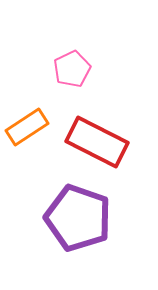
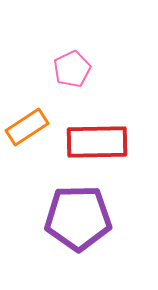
red rectangle: rotated 28 degrees counterclockwise
purple pentagon: rotated 20 degrees counterclockwise
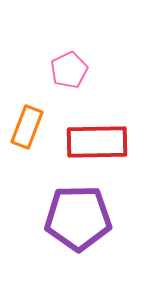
pink pentagon: moved 3 px left, 1 px down
orange rectangle: rotated 36 degrees counterclockwise
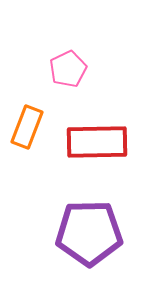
pink pentagon: moved 1 px left, 1 px up
purple pentagon: moved 11 px right, 15 px down
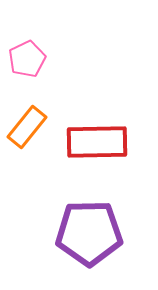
pink pentagon: moved 41 px left, 10 px up
orange rectangle: rotated 18 degrees clockwise
